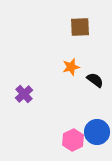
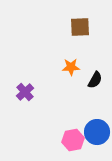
orange star: rotated 12 degrees clockwise
black semicircle: rotated 84 degrees clockwise
purple cross: moved 1 px right, 2 px up
pink hexagon: rotated 15 degrees clockwise
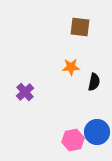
brown square: rotated 10 degrees clockwise
black semicircle: moved 1 px left, 2 px down; rotated 18 degrees counterclockwise
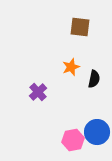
orange star: rotated 18 degrees counterclockwise
black semicircle: moved 3 px up
purple cross: moved 13 px right
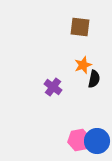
orange star: moved 12 px right, 2 px up
purple cross: moved 15 px right, 5 px up; rotated 12 degrees counterclockwise
blue circle: moved 9 px down
pink hexagon: moved 6 px right
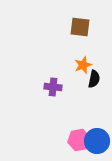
purple cross: rotated 30 degrees counterclockwise
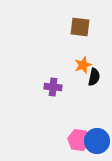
black semicircle: moved 2 px up
pink hexagon: rotated 20 degrees clockwise
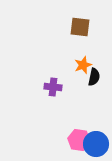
blue circle: moved 1 px left, 3 px down
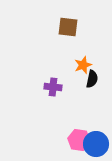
brown square: moved 12 px left
black semicircle: moved 2 px left, 2 px down
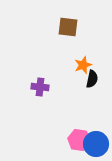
purple cross: moved 13 px left
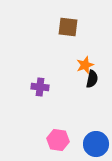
orange star: moved 2 px right
pink hexagon: moved 21 px left
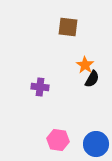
orange star: rotated 18 degrees counterclockwise
black semicircle: rotated 18 degrees clockwise
